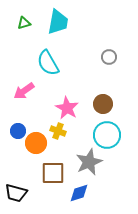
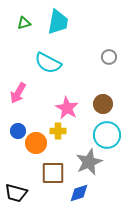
cyan semicircle: rotated 32 degrees counterclockwise
pink arrow: moved 6 px left, 2 px down; rotated 25 degrees counterclockwise
yellow cross: rotated 21 degrees counterclockwise
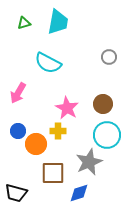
orange circle: moved 1 px down
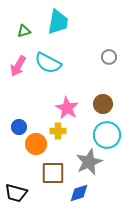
green triangle: moved 8 px down
pink arrow: moved 27 px up
blue circle: moved 1 px right, 4 px up
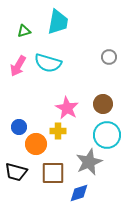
cyan semicircle: rotated 12 degrees counterclockwise
black trapezoid: moved 21 px up
